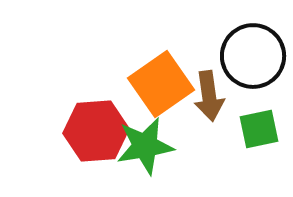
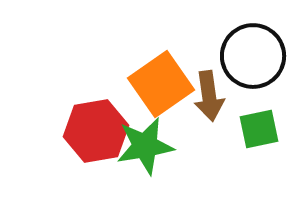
red hexagon: rotated 6 degrees counterclockwise
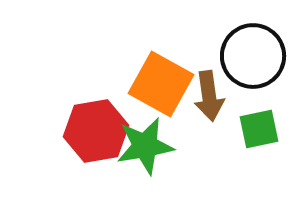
orange square: rotated 26 degrees counterclockwise
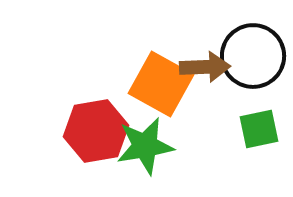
brown arrow: moved 4 px left, 29 px up; rotated 84 degrees counterclockwise
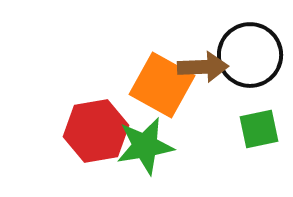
black circle: moved 3 px left, 1 px up
brown arrow: moved 2 px left
orange square: moved 1 px right, 1 px down
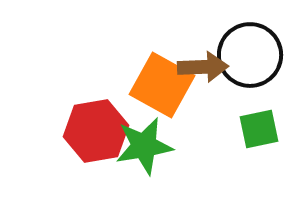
green star: moved 1 px left
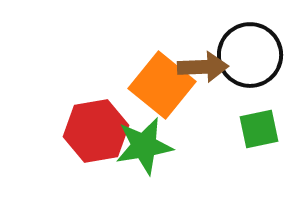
orange square: rotated 10 degrees clockwise
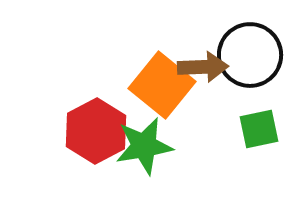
red hexagon: rotated 18 degrees counterclockwise
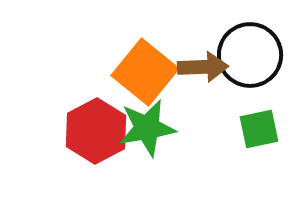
orange square: moved 17 px left, 13 px up
green star: moved 3 px right, 18 px up
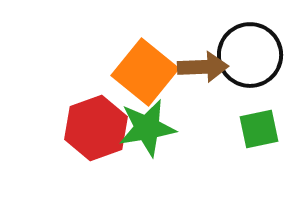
red hexagon: moved 3 px up; rotated 8 degrees clockwise
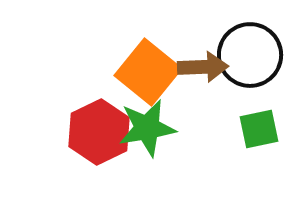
orange square: moved 3 px right
red hexagon: moved 3 px right, 4 px down; rotated 6 degrees counterclockwise
